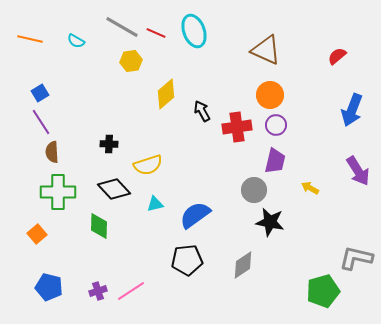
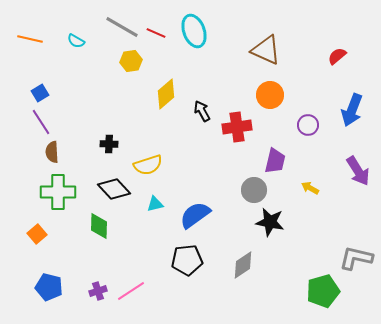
purple circle: moved 32 px right
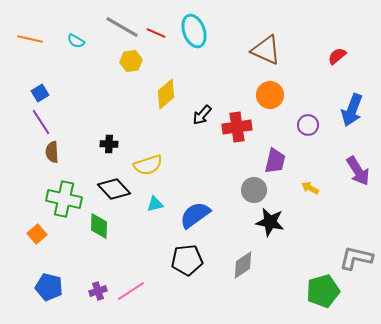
black arrow: moved 4 px down; rotated 110 degrees counterclockwise
green cross: moved 6 px right, 7 px down; rotated 12 degrees clockwise
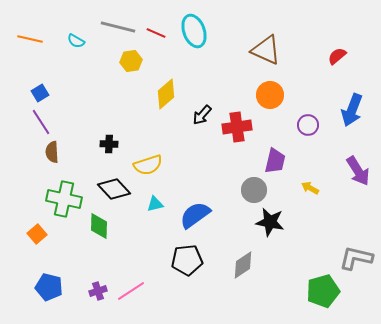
gray line: moved 4 px left; rotated 16 degrees counterclockwise
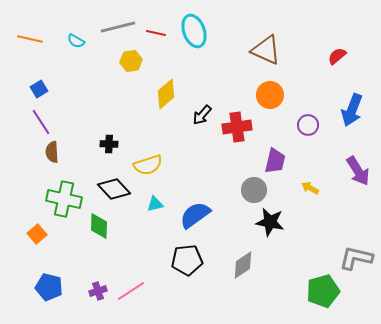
gray line: rotated 28 degrees counterclockwise
red line: rotated 12 degrees counterclockwise
blue square: moved 1 px left, 4 px up
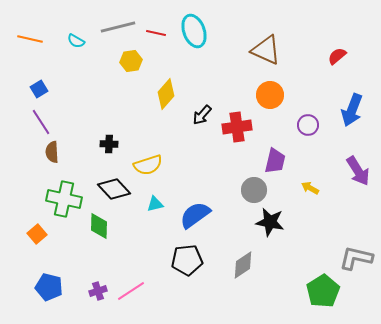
yellow diamond: rotated 8 degrees counterclockwise
green pentagon: rotated 16 degrees counterclockwise
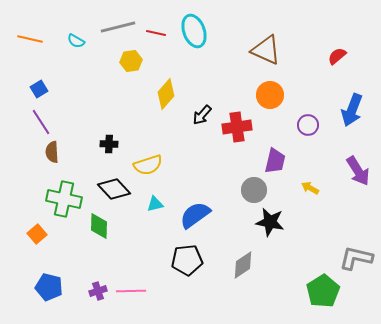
pink line: rotated 32 degrees clockwise
